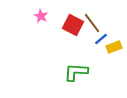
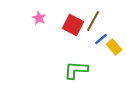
pink star: moved 2 px left, 2 px down
brown line: moved 1 px right, 2 px up; rotated 65 degrees clockwise
yellow rectangle: rotated 70 degrees clockwise
green L-shape: moved 2 px up
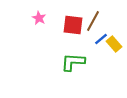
red square: rotated 20 degrees counterclockwise
yellow rectangle: moved 3 px up
green L-shape: moved 3 px left, 8 px up
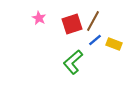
red square: moved 1 px left, 1 px up; rotated 25 degrees counterclockwise
blue line: moved 6 px left, 1 px down
yellow rectangle: rotated 28 degrees counterclockwise
green L-shape: rotated 45 degrees counterclockwise
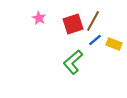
red square: moved 1 px right
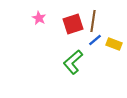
brown line: rotated 20 degrees counterclockwise
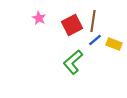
red square: moved 1 px left, 1 px down; rotated 10 degrees counterclockwise
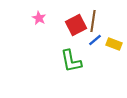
red square: moved 4 px right
green L-shape: moved 2 px left, 1 px up; rotated 60 degrees counterclockwise
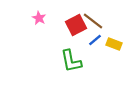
brown line: rotated 60 degrees counterclockwise
